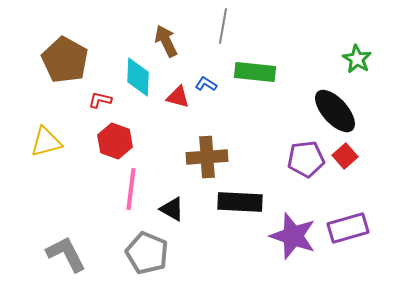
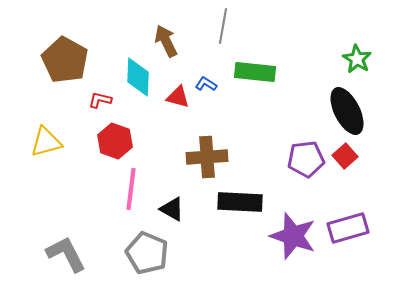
black ellipse: moved 12 px right; rotated 15 degrees clockwise
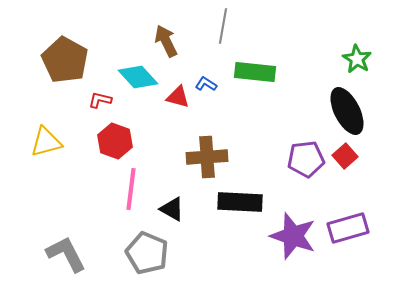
cyan diamond: rotated 45 degrees counterclockwise
